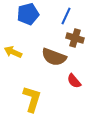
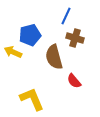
blue pentagon: moved 2 px right, 21 px down
brown semicircle: rotated 55 degrees clockwise
yellow L-shape: rotated 40 degrees counterclockwise
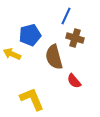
yellow arrow: moved 1 px left, 2 px down
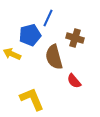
blue line: moved 18 px left, 2 px down
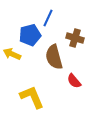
yellow L-shape: moved 2 px up
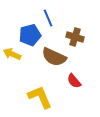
blue line: rotated 48 degrees counterclockwise
brown cross: moved 1 px up
brown semicircle: rotated 50 degrees counterclockwise
yellow L-shape: moved 8 px right
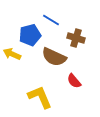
blue line: moved 3 px right, 2 px down; rotated 36 degrees counterclockwise
brown cross: moved 1 px right, 1 px down
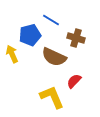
yellow arrow: rotated 42 degrees clockwise
red semicircle: rotated 84 degrees clockwise
yellow L-shape: moved 12 px right
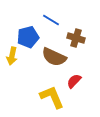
blue pentagon: moved 2 px left, 2 px down
yellow arrow: moved 2 px down; rotated 144 degrees counterclockwise
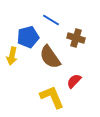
brown semicircle: moved 4 px left; rotated 30 degrees clockwise
